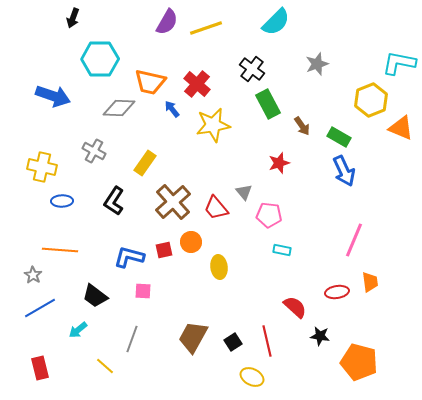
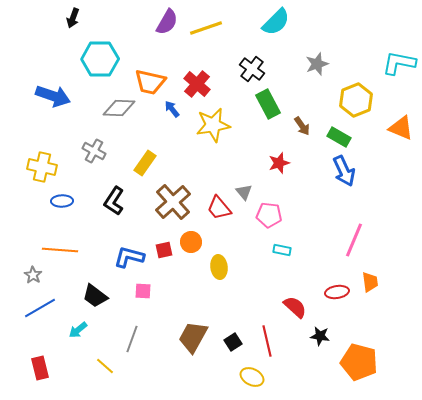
yellow hexagon at (371, 100): moved 15 px left
red trapezoid at (216, 208): moved 3 px right
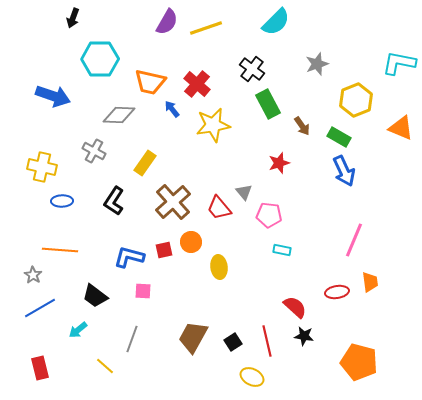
gray diamond at (119, 108): moved 7 px down
black star at (320, 336): moved 16 px left
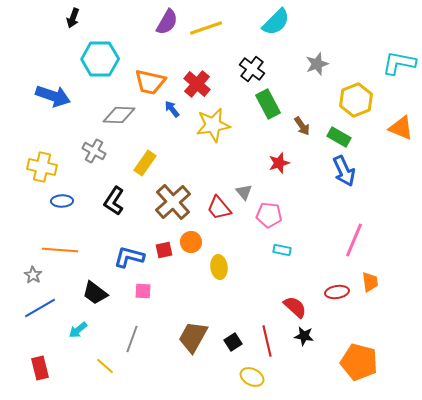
black trapezoid at (95, 296): moved 3 px up
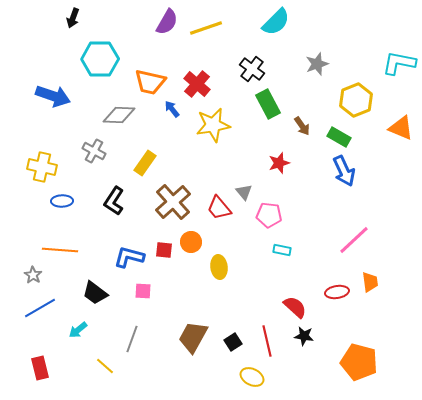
pink line at (354, 240): rotated 24 degrees clockwise
red square at (164, 250): rotated 18 degrees clockwise
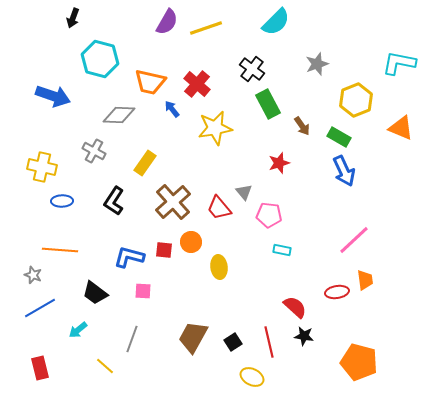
cyan hexagon at (100, 59): rotated 15 degrees clockwise
yellow star at (213, 125): moved 2 px right, 3 px down
gray star at (33, 275): rotated 12 degrees counterclockwise
orange trapezoid at (370, 282): moved 5 px left, 2 px up
red line at (267, 341): moved 2 px right, 1 px down
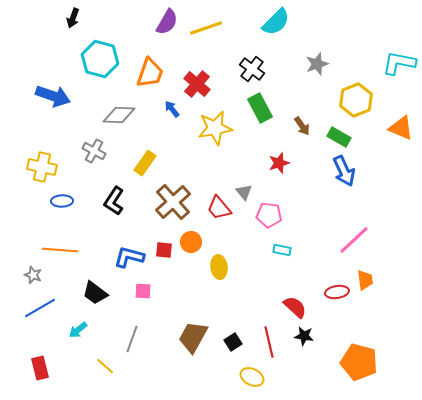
orange trapezoid at (150, 82): moved 9 px up; rotated 84 degrees counterclockwise
green rectangle at (268, 104): moved 8 px left, 4 px down
